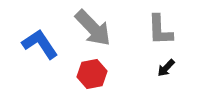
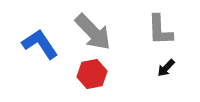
gray arrow: moved 4 px down
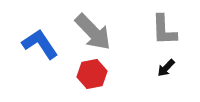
gray L-shape: moved 4 px right
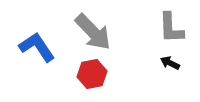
gray L-shape: moved 7 px right, 2 px up
blue L-shape: moved 3 px left, 3 px down
black arrow: moved 4 px right, 5 px up; rotated 72 degrees clockwise
